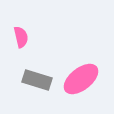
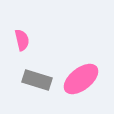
pink semicircle: moved 1 px right, 3 px down
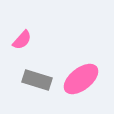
pink semicircle: rotated 55 degrees clockwise
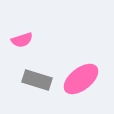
pink semicircle: rotated 30 degrees clockwise
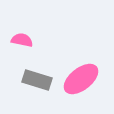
pink semicircle: rotated 150 degrees counterclockwise
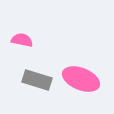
pink ellipse: rotated 60 degrees clockwise
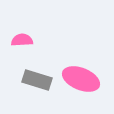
pink semicircle: rotated 15 degrees counterclockwise
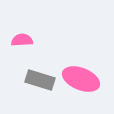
gray rectangle: moved 3 px right
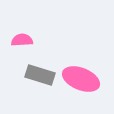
gray rectangle: moved 5 px up
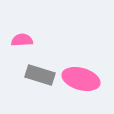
pink ellipse: rotated 6 degrees counterclockwise
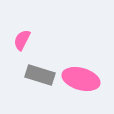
pink semicircle: rotated 60 degrees counterclockwise
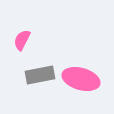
gray rectangle: rotated 28 degrees counterclockwise
